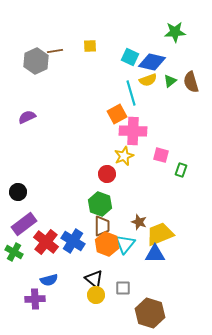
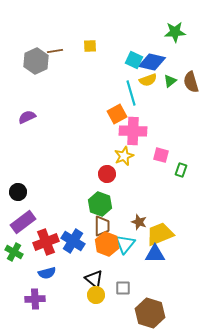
cyan square: moved 4 px right, 3 px down
purple rectangle: moved 1 px left, 2 px up
red cross: rotated 30 degrees clockwise
blue semicircle: moved 2 px left, 7 px up
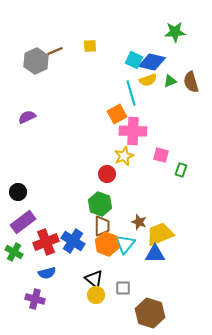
brown line: rotated 14 degrees counterclockwise
green triangle: rotated 16 degrees clockwise
purple cross: rotated 18 degrees clockwise
